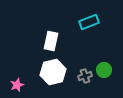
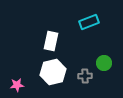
green circle: moved 7 px up
gray cross: rotated 16 degrees clockwise
pink star: rotated 16 degrees clockwise
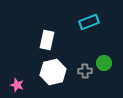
white rectangle: moved 4 px left, 1 px up
gray cross: moved 5 px up
pink star: rotated 24 degrees clockwise
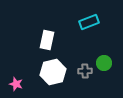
pink star: moved 1 px left, 1 px up
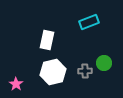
pink star: rotated 16 degrees clockwise
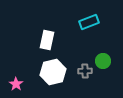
green circle: moved 1 px left, 2 px up
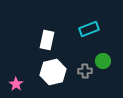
cyan rectangle: moved 7 px down
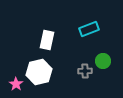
white hexagon: moved 14 px left
